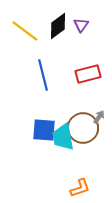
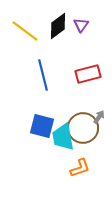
blue square: moved 2 px left, 4 px up; rotated 10 degrees clockwise
orange L-shape: moved 20 px up
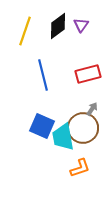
yellow line: rotated 72 degrees clockwise
gray arrow: moved 7 px left, 8 px up
blue square: rotated 10 degrees clockwise
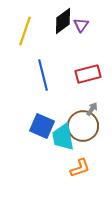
black diamond: moved 5 px right, 5 px up
brown circle: moved 2 px up
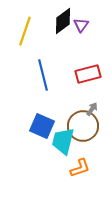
cyan trapezoid: moved 4 px down; rotated 24 degrees clockwise
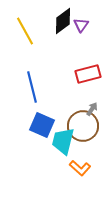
yellow line: rotated 48 degrees counterclockwise
blue line: moved 11 px left, 12 px down
blue square: moved 1 px up
orange L-shape: rotated 60 degrees clockwise
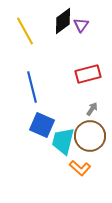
brown circle: moved 7 px right, 10 px down
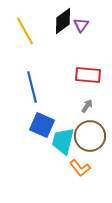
red rectangle: moved 1 px down; rotated 20 degrees clockwise
gray arrow: moved 5 px left, 3 px up
orange L-shape: rotated 10 degrees clockwise
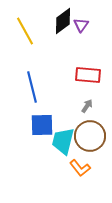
blue square: rotated 25 degrees counterclockwise
